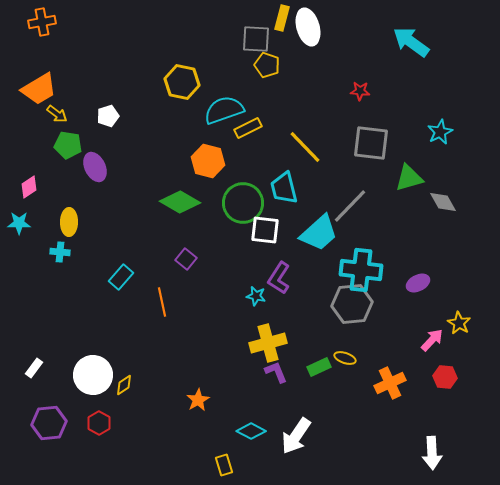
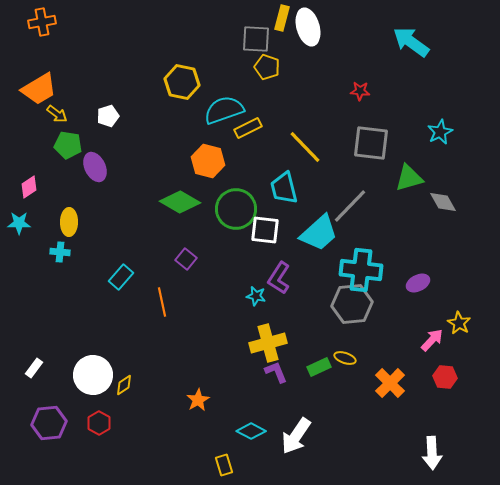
yellow pentagon at (267, 65): moved 2 px down
green circle at (243, 203): moved 7 px left, 6 px down
orange cross at (390, 383): rotated 20 degrees counterclockwise
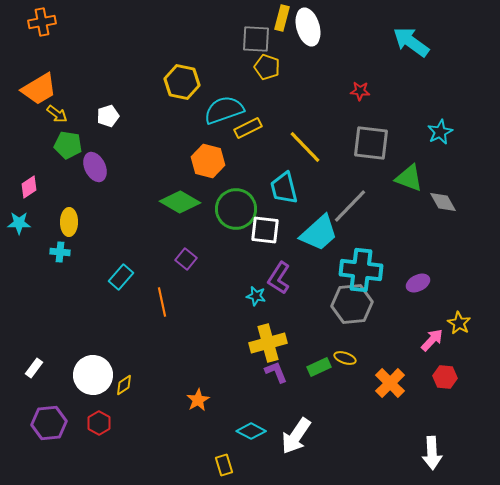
green triangle at (409, 178): rotated 36 degrees clockwise
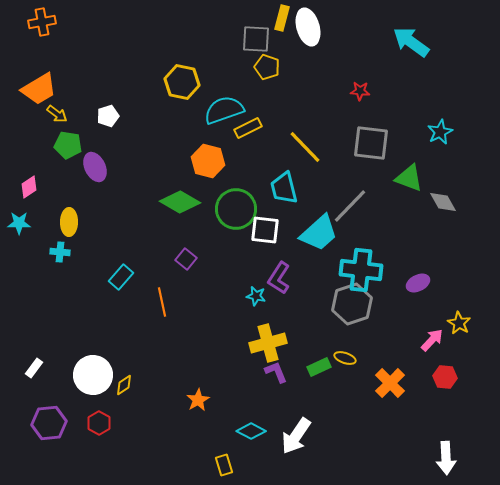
gray hexagon at (352, 304): rotated 12 degrees counterclockwise
white arrow at (432, 453): moved 14 px right, 5 px down
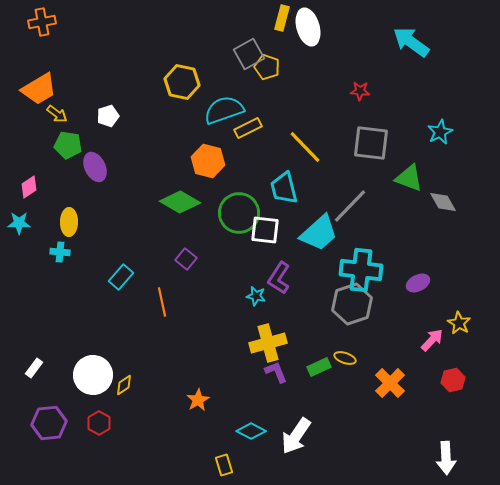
gray square at (256, 39): moved 7 px left, 15 px down; rotated 32 degrees counterclockwise
green circle at (236, 209): moved 3 px right, 4 px down
red hexagon at (445, 377): moved 8 px right, 3 px down; rotated 20 degrees counterclockwise
